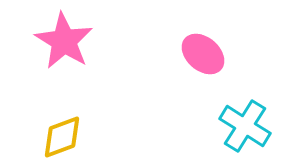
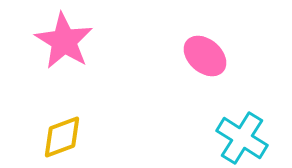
pink ellipse: moved 2 px right, 2 px down
cyan cross: moved 3 px left, 12 px down
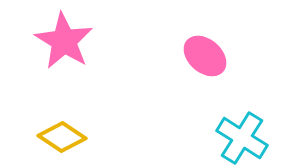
yellow diamond: rotated 54 degrees clockwise
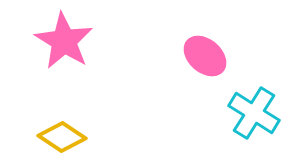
cyan cross: moved 12 px right, 25 px up
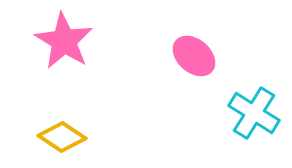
pink ellipse: moved 11 px left
